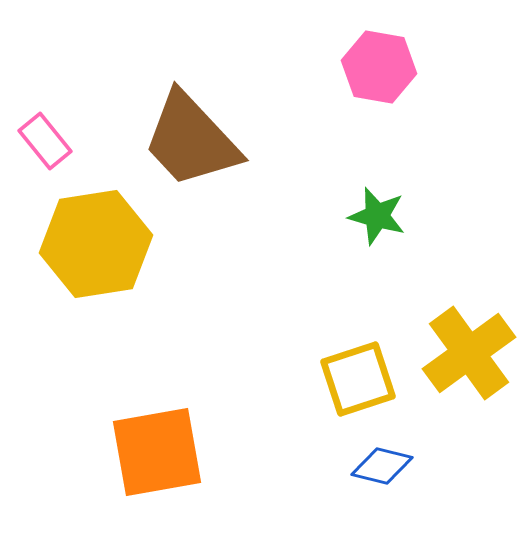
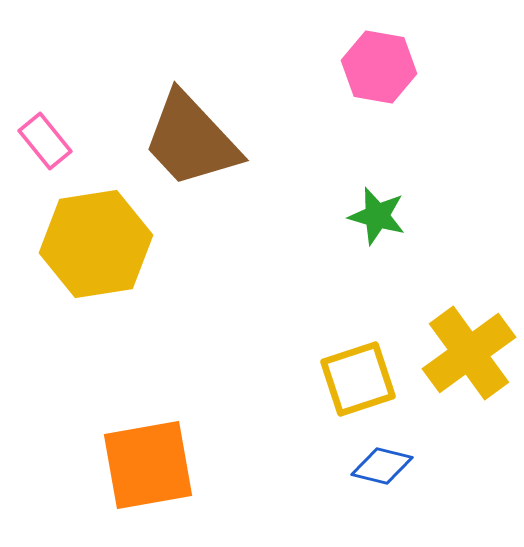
orange square: moved 9 px left, 13 px down
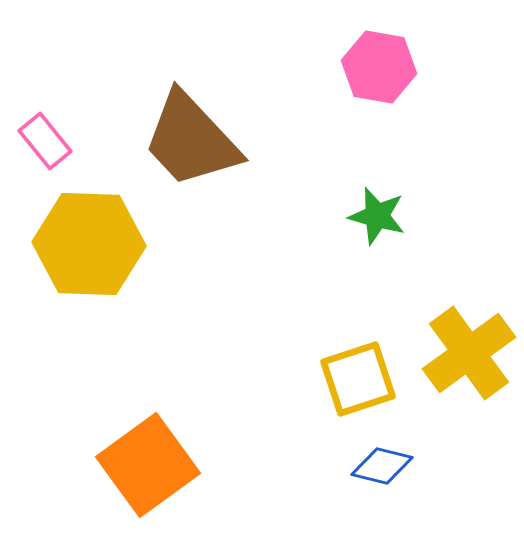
yellow hexagon: moved 7 px left; rotated 11 degrees clockwise
orange square: rotated 26 degrees counterclockwise
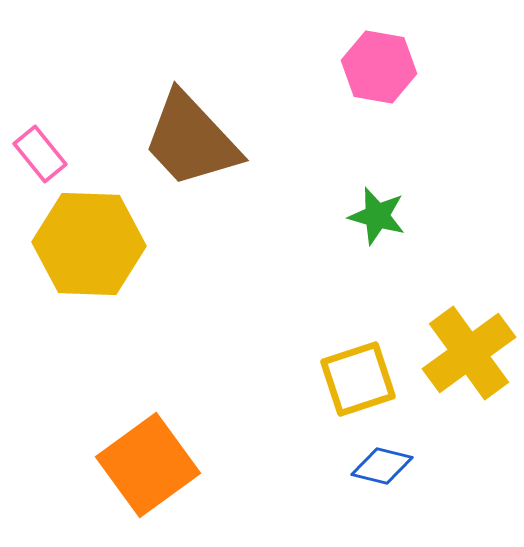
pink rectangle: moved 5 px left, 13 px down
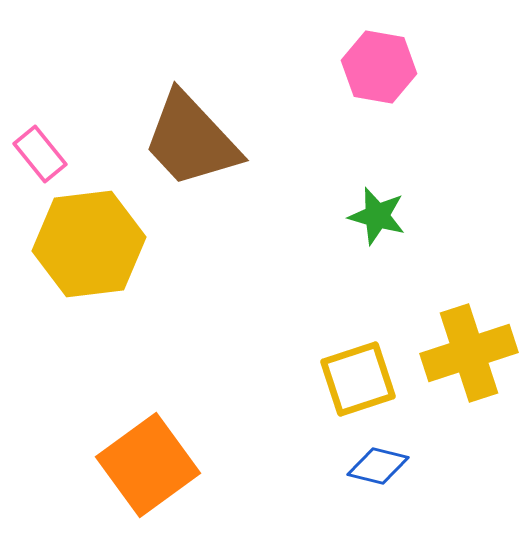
yellow hexagon: rotated 9 degrees counterclockwise
yellow cross: rotated 18 degrees clockwise
blue diamond: moved 4 px left
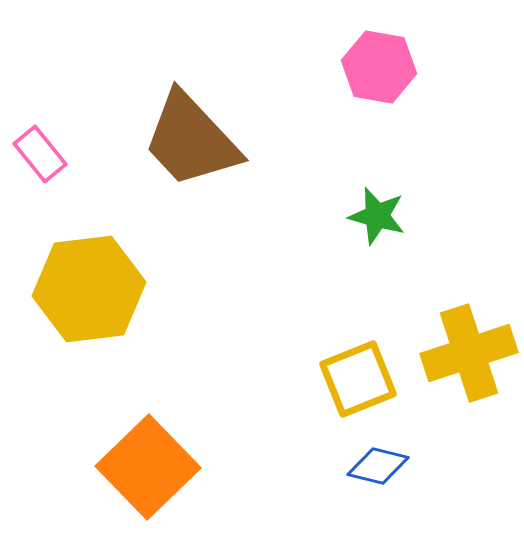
yellow hexagon: moved 45 px down
yellow square: rotated 4 degrees counterclockwise
orange square: moved 2 px down; rotated 8 degrees counterclockwise
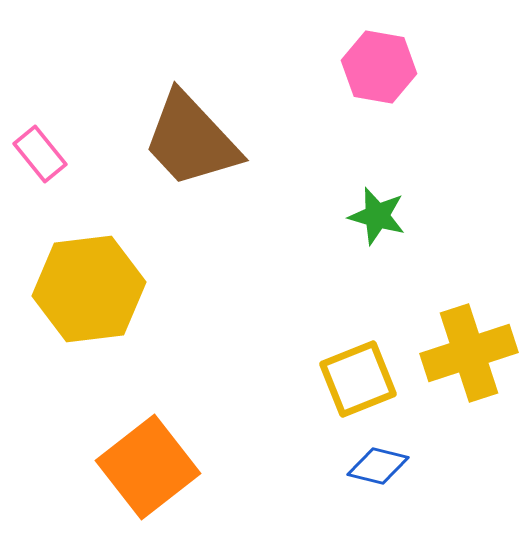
orange square: rotated 6 degrees clockwise
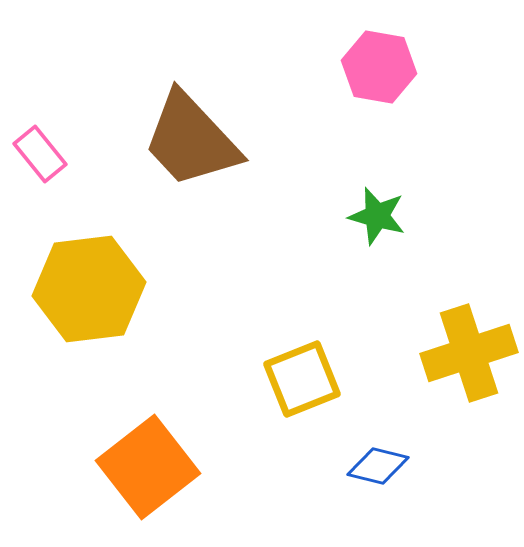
yellow square: moved 56 px left
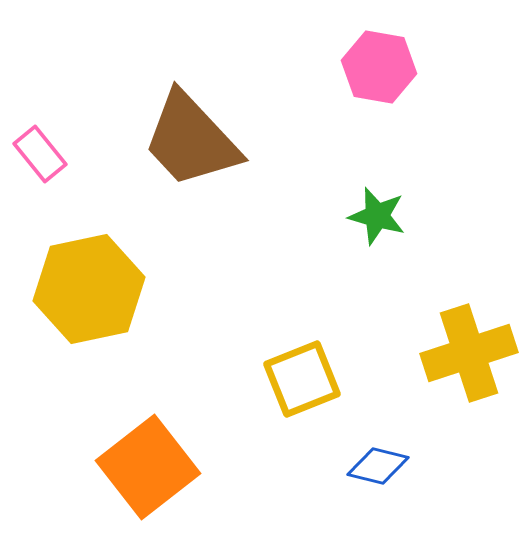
yellow hexagon: rotated 5 degrees counterclockwise
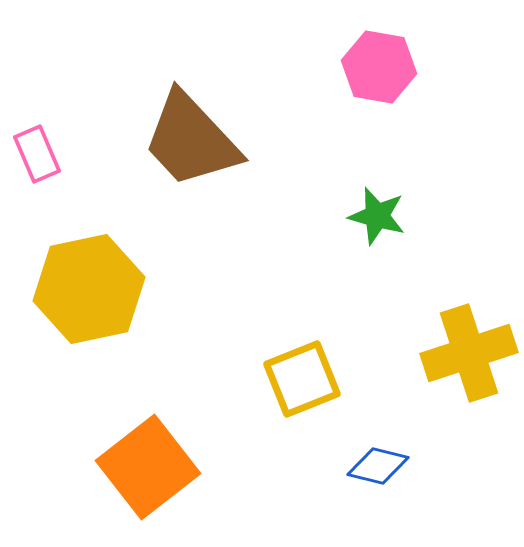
pink rectangle: moved 3 px left; rotated 16 degrees clockwise
